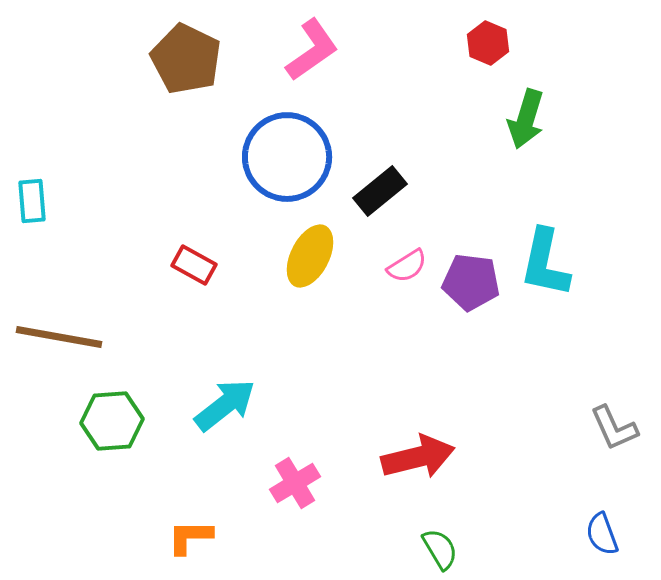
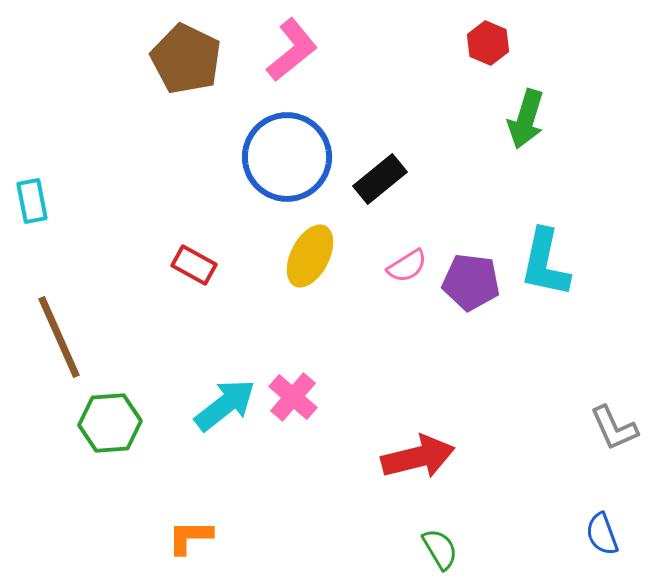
pink L-shape: moved 20 px left; rotated 4 degrees counterclockwise
black rectangle: moved 12 px up
cyan rectangle: rotated 6 degrees counterclockwise
brown line: rotated 56 degrees clockwise
green hexagon: moved 2 px left, 2 px down
pink cross: moved 2 px left, 86 px up; rotated 18 degrees counterclockwise
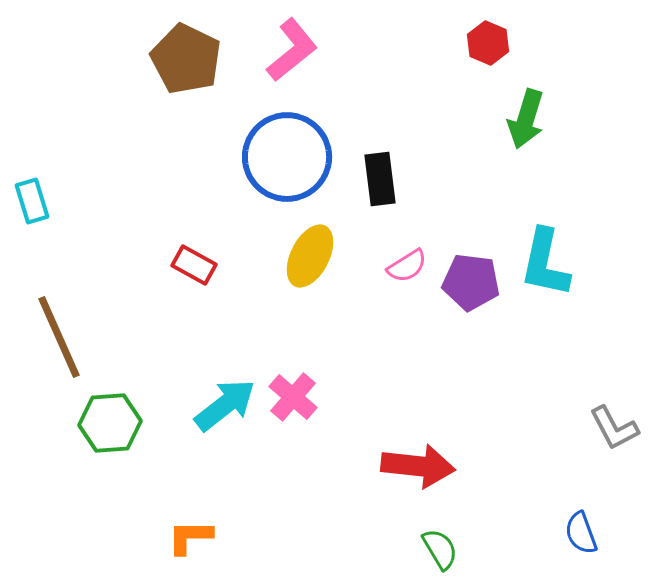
black rectangle: rotated 58 degrees counterclockwise
cyan rectangle: rotated 6 degrees counterclockwise
gray L-shape: rotated 4 degrees counterclockwise
red arrow: moved 9 px down; rotated 20 degrees clockwise
blue semicircle: moved 21 px left, 1 px up
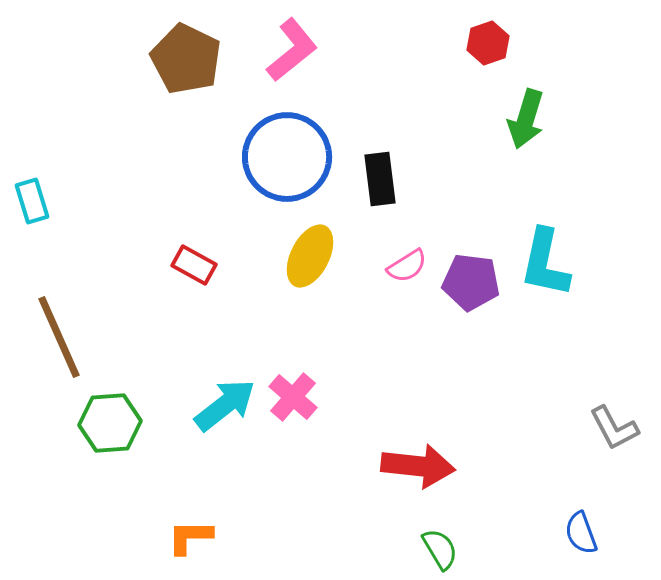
red hexagon: rotated 18 degrees clockwise
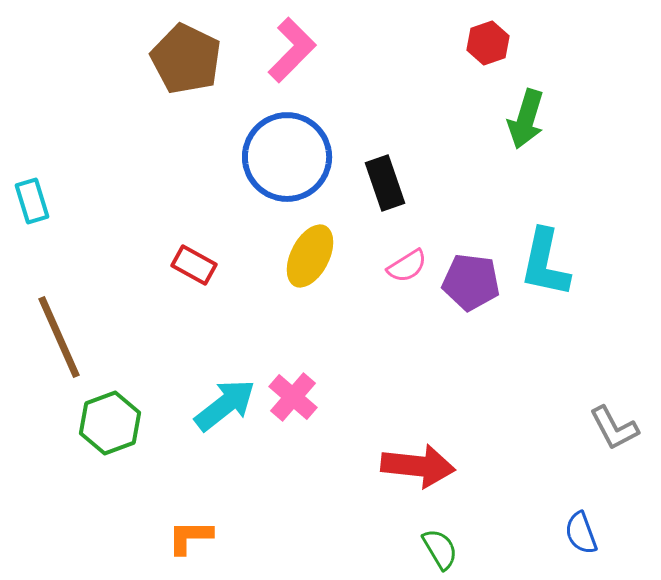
pink L-shape: rotated 6 degrees counterclockwise
black rectangle: moved 5 px right, 4 px down; rotated 12 degrees counterclockwise
green hexagon: rotated 16 degrees counterclockwise
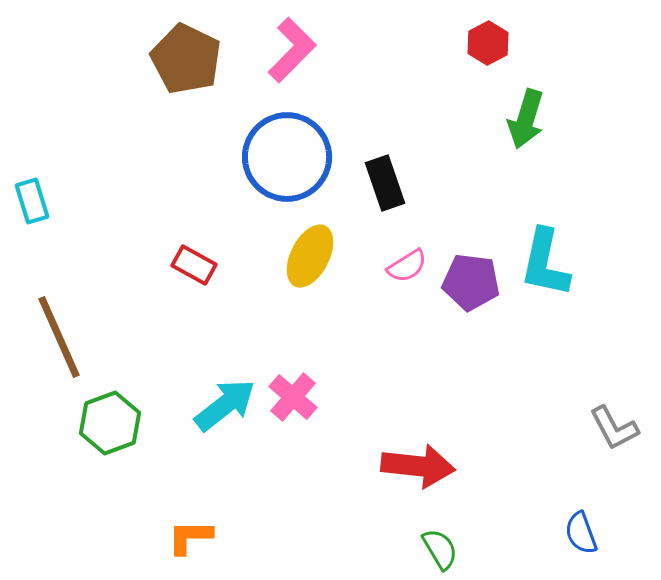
red hexagon: rotated 9 degrees counterclockwise
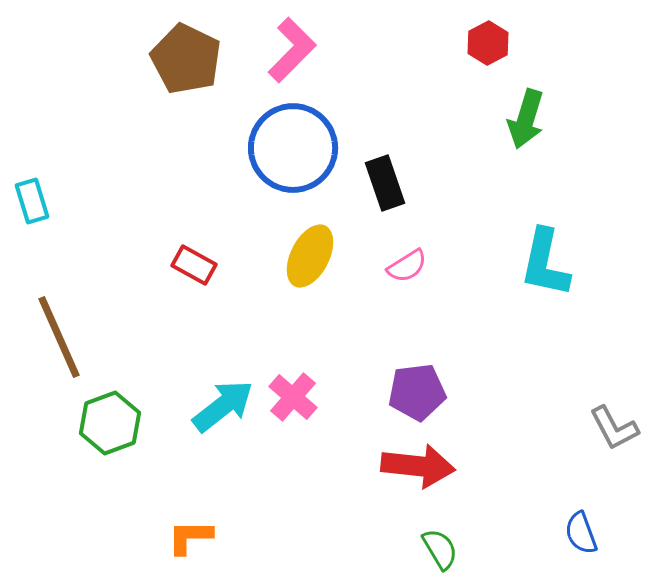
blue circle: moved 6 px right, 9 px up
purple pentagon: moved 54 px left, 110 px down; rotated 14 degrees counterclockwise
cyan arrow: moved 2 px left, 1 px down
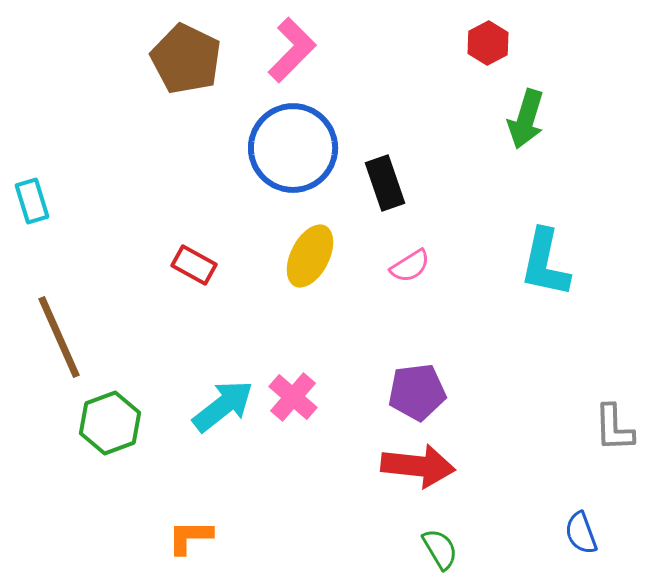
pink semicircle: moved 3 px right
gray L-shape: rotated 26 degrees clockwise
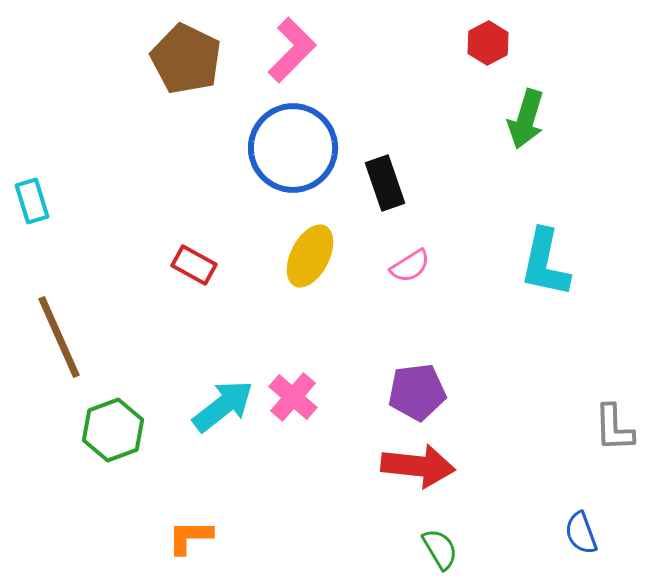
green hexagon: moved 3 px right, 7 px down
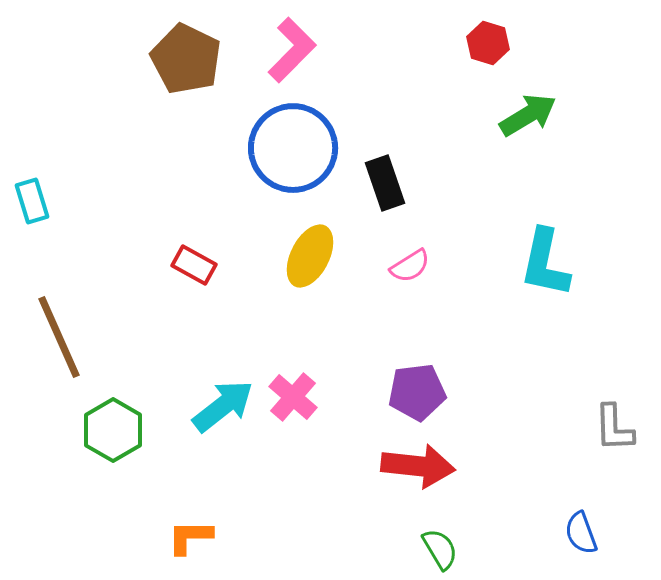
red hexagon: rotated 15 degrees counterclockwise
green arrow: moved 2 px right, 4 px up; rotated 138 degrees counterclockwise
green hexagon: rotated 10 degrees counterclockwise
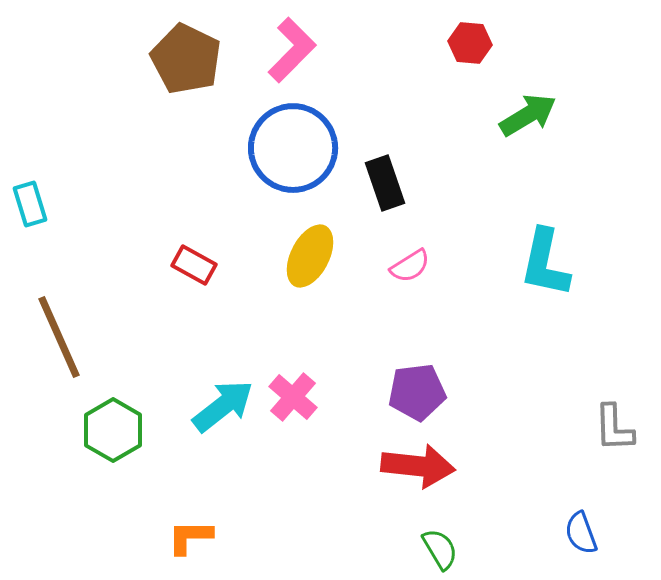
red hexagon: moved 18 px left; rotated 12 degrees counterclockwise
cyan rectangle: moved 2 px left, 3 px down
